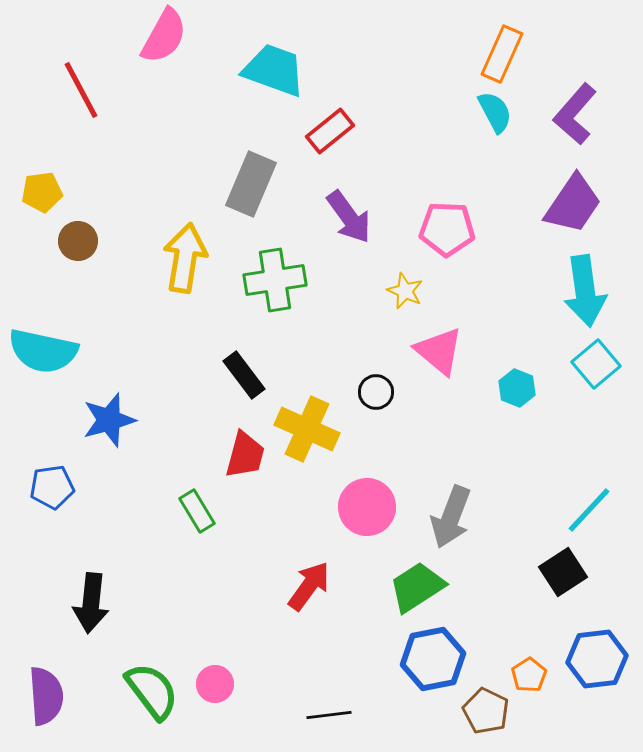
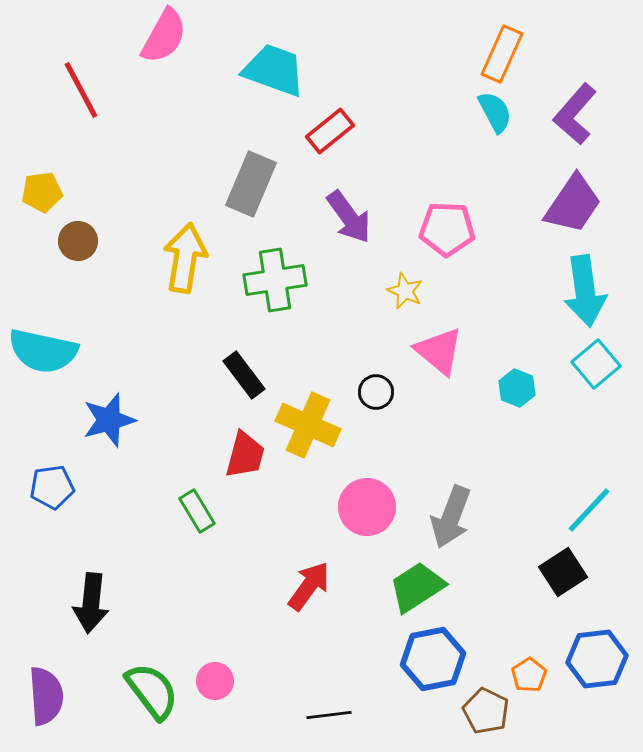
yellow cross at (307, 429): moved 1 px right, 4 px up
pink circle at (215, 684): moved 3 px up
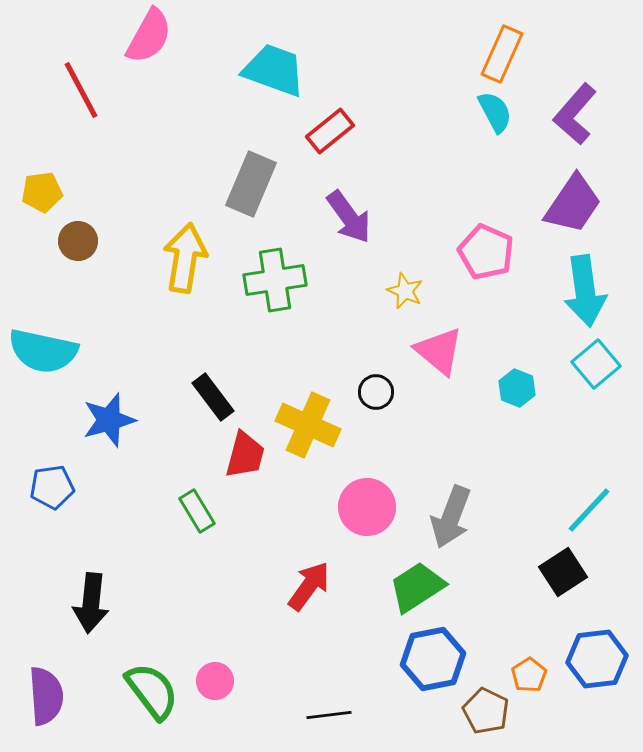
pink semicircle at (164, 36): moved 15 px left
pink pentagon at (447, 229): moved 39 px right, 23 px down; rotated 22 degrees clockwise
black rectangle at (244, 375): moved 31 px left, 22 px down
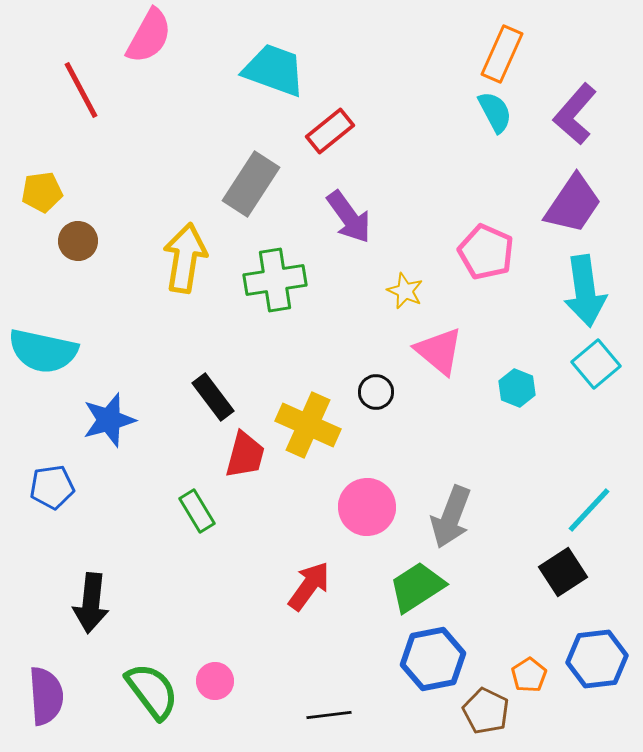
gray rectangle at (251, 184): rotated 10 degrees clockwise
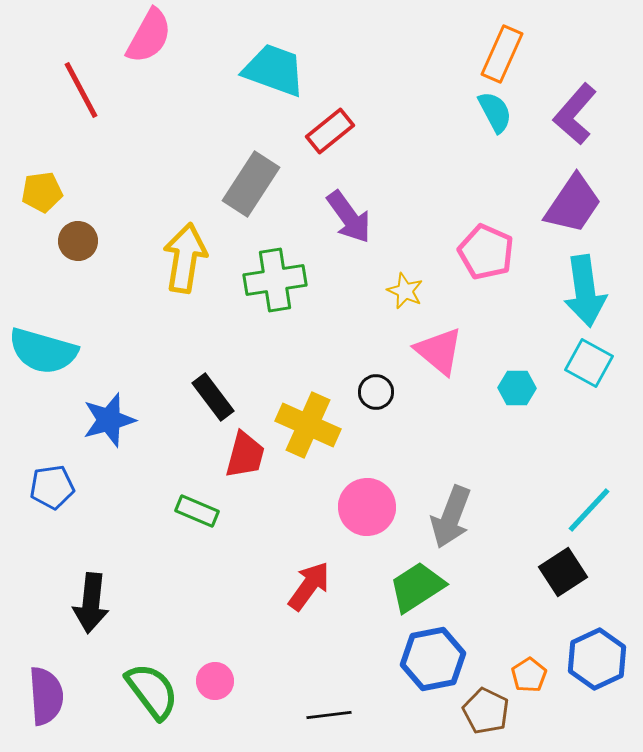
cyan semicircle at (43, 351): rotated 4 degrees clockwise
cyan square at (596, 364): moved 7 px left, 1 px up; rotated 21 degrees counterclockwise
cyan hexagon at (517, 388): rotated 21 degrees counterclockwise
green rectangle at (197, 511): rotated 36 degrees counterclockwise
blue hexagon at (597, 659): rotated 18 degrees counterclockwise
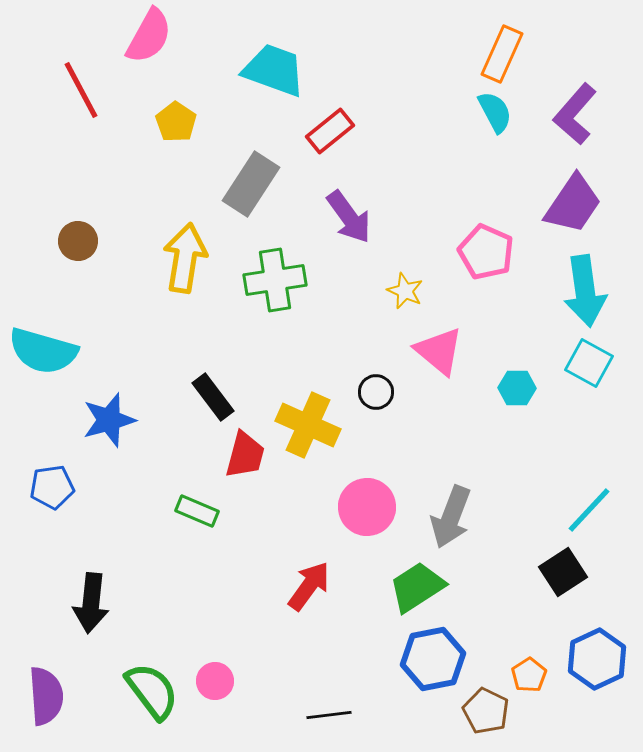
yellow pentagon at (42, 192): moved 134 px right, 70 px up; rotated 30 degrees counterclockwise
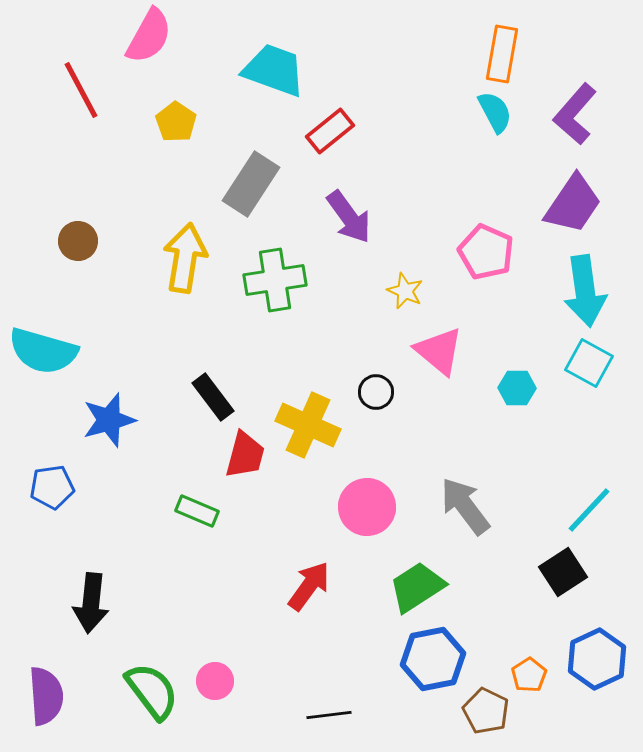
orange rectangle at (502, 54): rotated 14 degrees counterclockwise
gray arrow at (451, 517): moved 14 px right, 11 px up; rotated 122 degrees clockwise
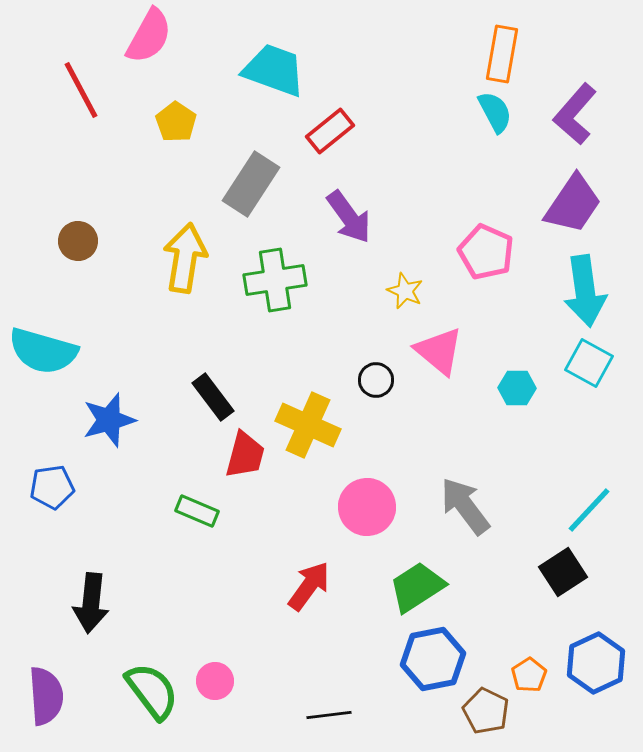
black circle at (376, 392): moved 12 px up
blue hexagon at (597, 659): moved 1 px left, 4 px down
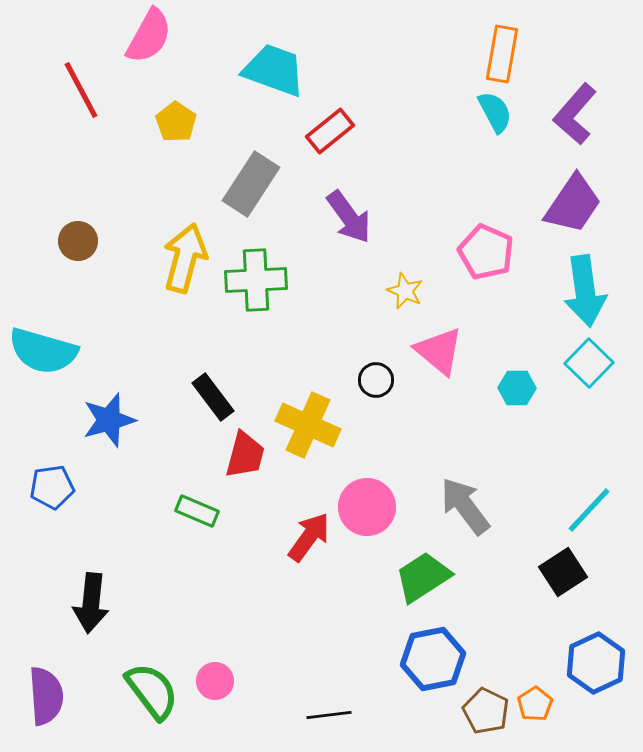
yellow arrow at (185, 258): rotated 6 degrees clockwise
green cross at (275, 280): moved 19 px left; rotated 6 degrees clockwise
cyan square at (589, 363): rotated 15 degrees clockwise
red arrow at (309, 586): moved 49 px up
green trapezoid at (417, 587): moved 6 px right, 10 px up
orange pentagon at (529, 675): moved 6 px right, 29 px down
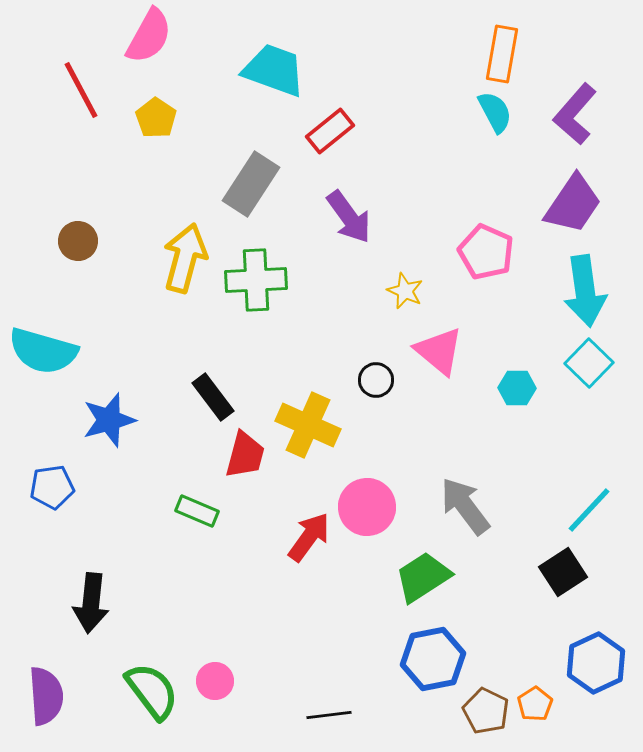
yellow pentagon at (176, 122): moved 20 px left, 4 px up
